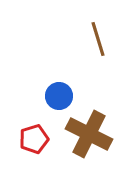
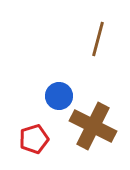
brown line: rotated 32 degrees clockwise
brown cross: moved 4 px right, 8 px up
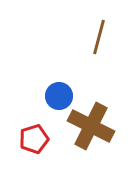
brown line: moved 1 px right, 2 px up
brown cross: moved 2 px left
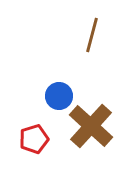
brown line: moved 7 px left, 2 px up
brown cross: rotated 15 degrees clockwise
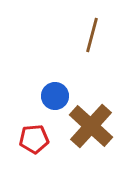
blue circle: moved 4 px left
red pentagon: rotated 12 degrees clockwise
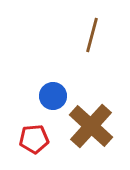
blue circle: moved 2 px left
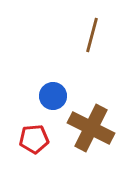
brown cross: moved 2 px down; rotated 15 degrees counterclockwise
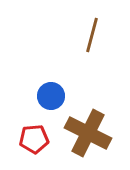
blue circle: moved 2 px left
brown cross: moved 3 px left, 5 px down
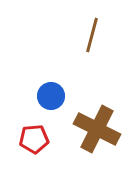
brown cross: moved 9 px right, 4 px up
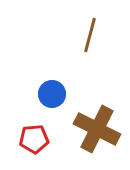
brown line: moved 2 px left
blue circle: moved 1 px right, 2 px up
